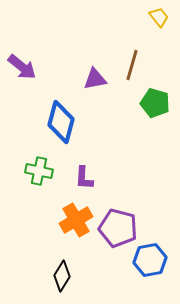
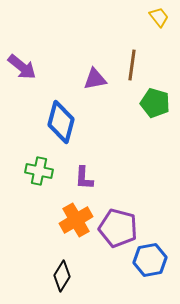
brown line: rotated 8 degrees counterclockwise
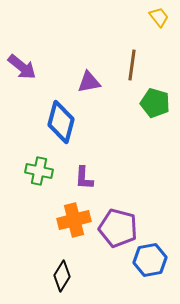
purple triangle: moved 6 px left, 3 px down
orange cross: moved 2 px left; rotated 16 degrees clockwise
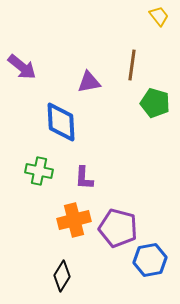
yellow trapezoid: moved 1 px up
blue diamond: rotated 18 degrees counterclockwise
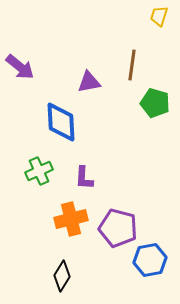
yellow trapezoid: rotated 125 degrees counterclockwise
purple arrow: moved 2 px left
green cross: rotated 36 degrees counterclockwise
orange cross: moved 3 px left, 1 px up
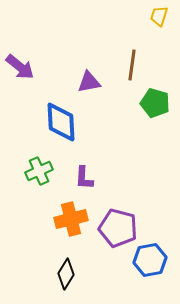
black diamond: moved 4 px right, 2 px up
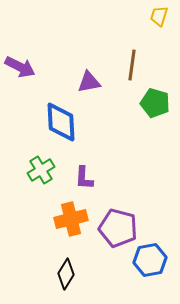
purple arrow: rotated 12 degrees counterclockwise
green cross: moved 2 px right, 1 px up; rotated 8 degrees counterclockwise
